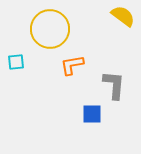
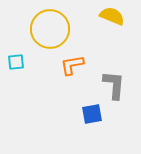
yellow semicircle: moved 11 px left; rotated 15 degrees counterclockwise
blue square: rotated 10 degrees counterclockwise
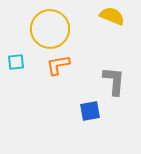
orange L-shape: moved 14 px left
gray L-shape: moved 4 px up
blue square: moved 2 px left, 3 px up
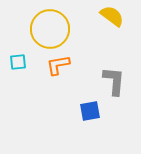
yellow semicircle: rotated 15 degrees clockwise
cyan square: moved 2 px right
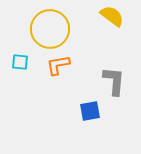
cyan square: moved 2 px right; rotated 12 degrees clockwise
